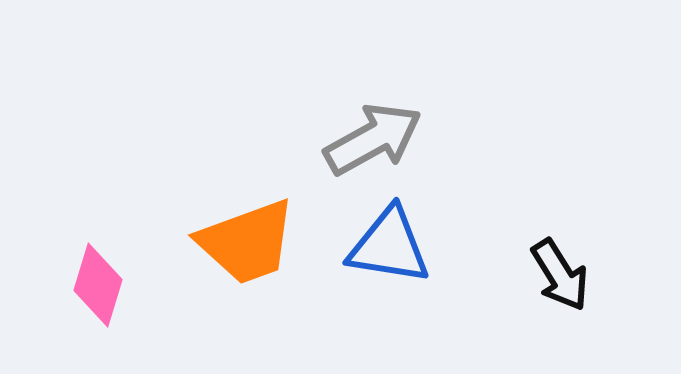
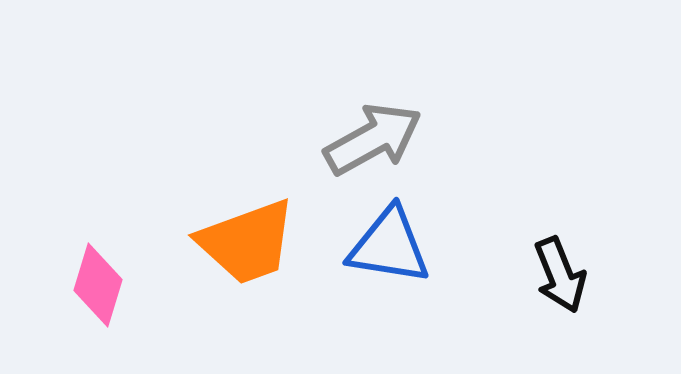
black arrow: rotated 10 degrees clockwise
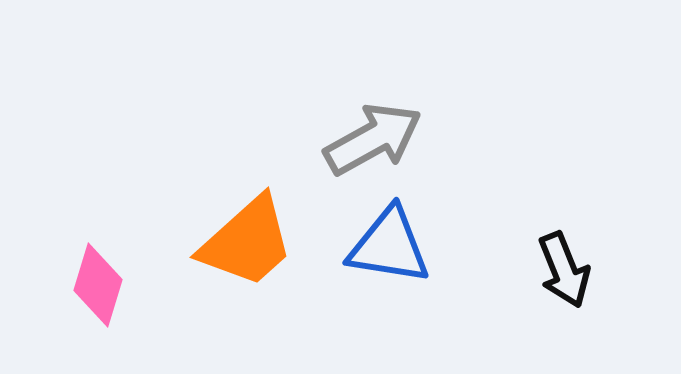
orange trapezoid: rotated 22 degrees counterclockwise
black arrow: moved 4 px right, 5 px up
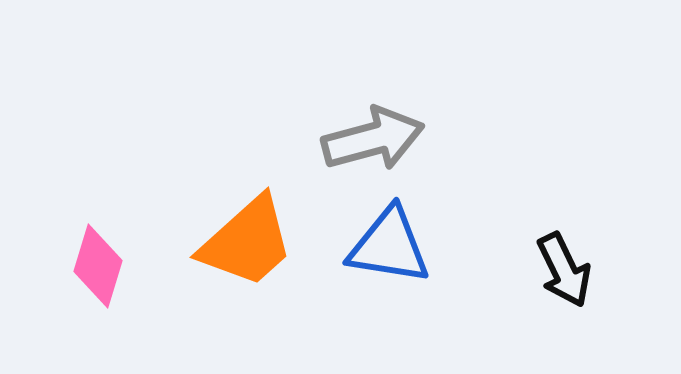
gray arrow: rotated 14 degrees clockwise
black arrow: rotated 4 degrees counterclockwise
pink diamond: moved 19 px up
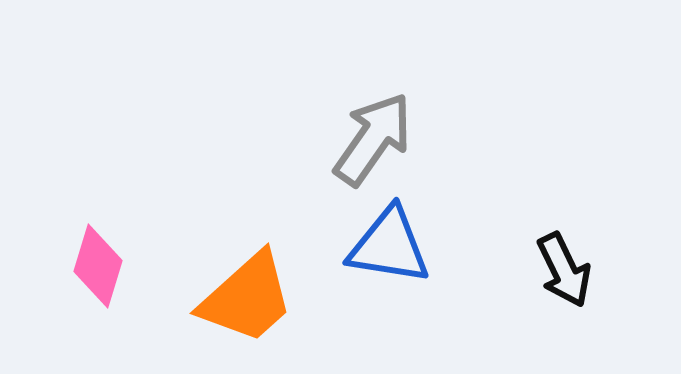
gray arrow: rotated 40 degrees counterclockwise
orange trapezoid: moved 56 px down
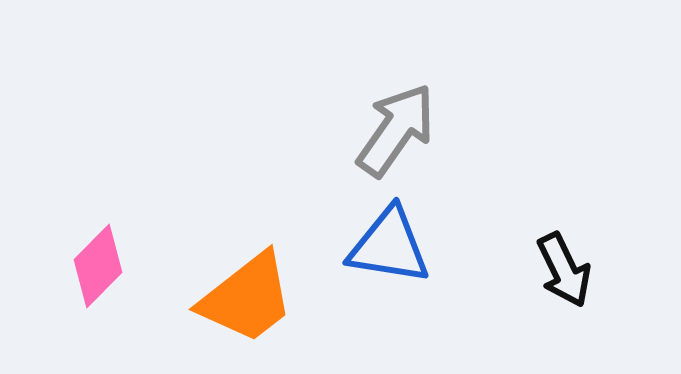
gray arrow: moved 23 px right, 9 px up
pink diamond: rotated 28 degrees clockwise
orange trapezoid: rotated 4 degrees clockwise
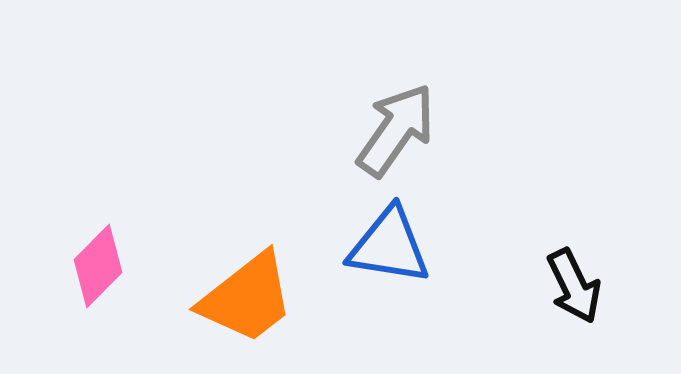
black arrow: moved 10 px right, 16 px down
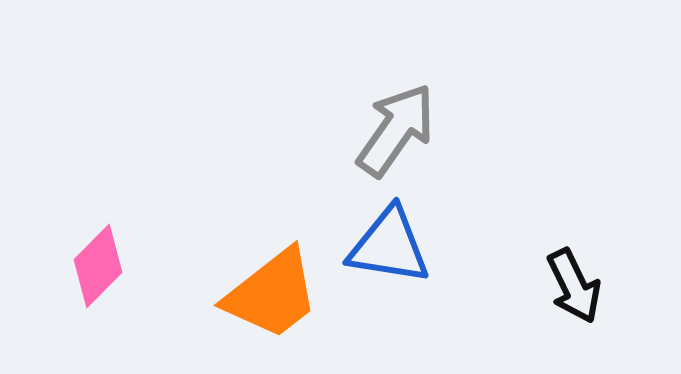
orange trapezoid: moved 25 px right, 4 px up
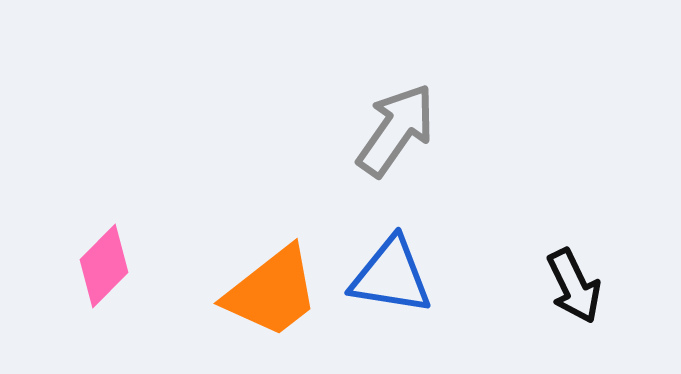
blue triangle: moved 2 px right, 30 px down
pink diamond: moved 6 px right
orange trapezoid: moved 2 px up
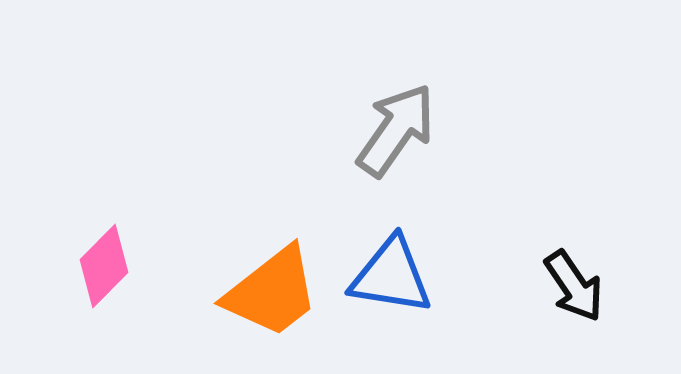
black arrow: rotated 8 degrees counterclockwise
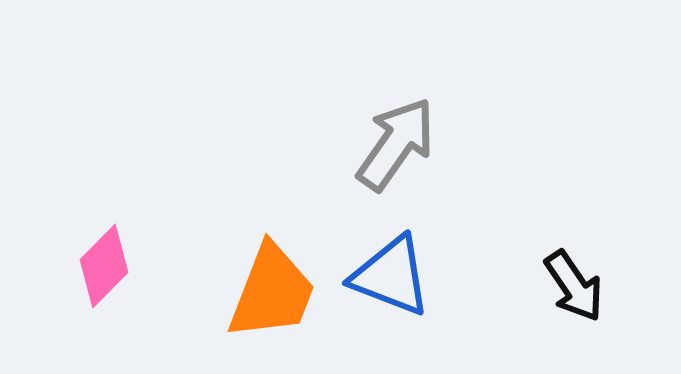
gray arrow: moved 14 px down
blue triangle: rotated 12 degrees clockwise
orange trapezoid: rotated 31 degrees counterclockwise
